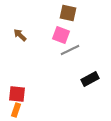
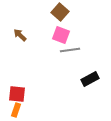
brown square: moved 8 px left, 1 px up; rotated 30 degrees clockwise
gray line: rotated 18 degrees clockwise
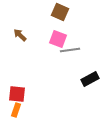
brown square: rotated 18 degrees counterclockwise
pink square: moved 3 px left, 4 px down
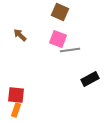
red square: moved 1 px left, 1 px down
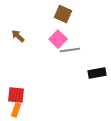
brown square: moved 3 px right, 2 px down
brown arrow: moved 2 px left, 1 px down
pink square: rotated 24 degrees clockwise
black rectangle: moved 7 px right, 6 px up; rotated 18 degrees clockwise
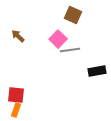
brown square: moved 10 px right, 1 px down
black rectangle: moved 2 px up
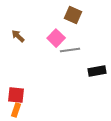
pink square: moved 2 px left, 1 px up
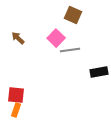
brown arrow: moved 2 px down
black rectangle: moved 2 px right, 1 px down
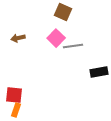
brown square: moved 10 px left, 3 px up
brown arrow: rotated 56 degrees counterclockwise
gray line: moved 3 px right, 4 px up
red square: moved 2 px left
